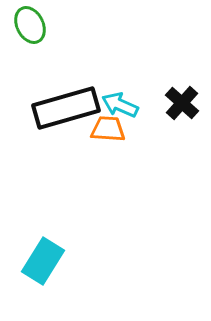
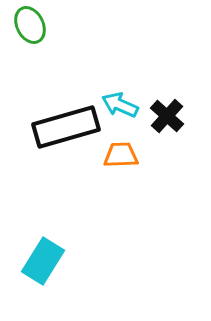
black cross: moved 15 px left, 13 px down
black rectangle: moved 19 px down
orange trapezoid: moved 13 px right, 26 px down; rotated 6 degrees counterclockwise
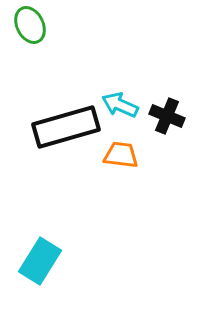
black cross: rotated 20 degrees counterclockwise
orange trapezoid: rotated 9 degrees clockwise
cyan rectangle: moved 3 px left
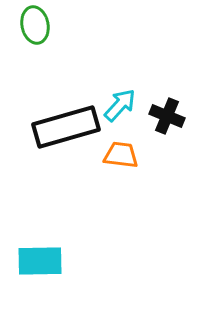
green ellipse: moved 5 px right; rotated 15 degrees clockwise
cyan arrow: rotated 108 degrees clockwise
cyan rectangle: rotated 57 degrees clockwise
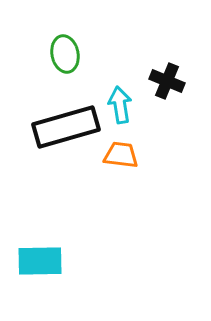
green ellipse: moved 30 px right, 29 px down
cyan arrow: rotated 51 degrees counterclockwise
black cross: moved 35 px up
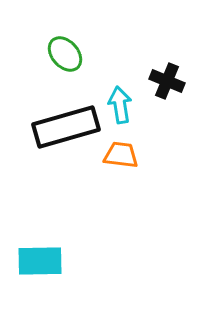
green ellipse: rotated 30 degrees counterclockwise
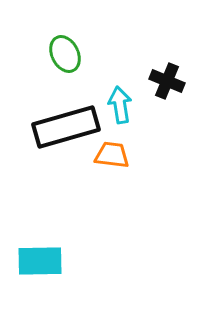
green ellipse: rotated 15 degrees clockwise
orange trapezoid: moved 9 px left
